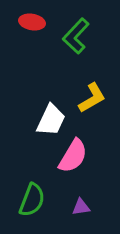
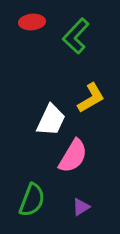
red ellipse: rotated 15 degrees counterclockwise
yellow L-shape: moved 1 px left
purple triangle: rotated 24 degrees counterclockwise
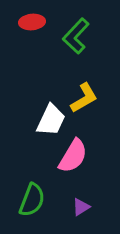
yellow L-shape: moved 7 px left
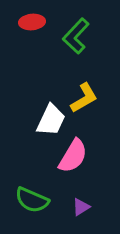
green semicircle: rotated 92 degrees clockwise
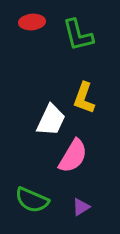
green L-shape: moved 2 px right, 1 px up; rotated 57 degrees counterclockwise
yellow L-shape: rotated 140 degrees clockwise
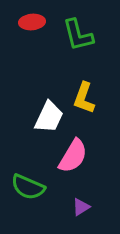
white trapezoid: moved 2 px left, 3 px up
green semicircle: moved 4 px left, 13 px up
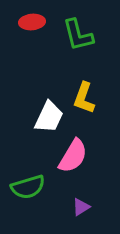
green semicircle: rotated 40 degrees counterclockwise
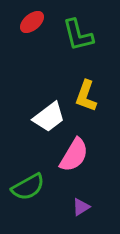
red ellipse: rotated 35 degrees counterclockwise
yellow L-shape: moved 2 px right, 2 px up
white trapezoid: rotated 28 degrees clockwise
pink semicircle: moved 1 px right, 1 px up
green semicircle: rotated 12 degrees counterclockwise
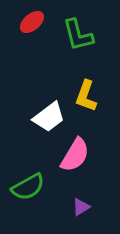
pink semicircle: moved 1 px right
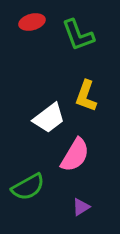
red ellipse: rotated 25 degrees clockwise
green L-shape: rotated 6 degrees counterclockwise
white trapezoid: moved 1 px down
